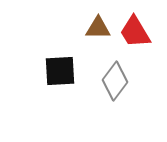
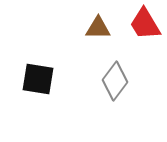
red trapezoid: moved 10 px right, 8 px up
black square: moved 22 px left, 8 px down; rotated 12 degrees clockwise
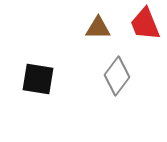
red trapezoid: rotated 9 degrees clockwise
gray diamond: moved 2 px right, 5 px up
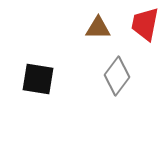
red trapezoid: rotated 33 degrees clockwise
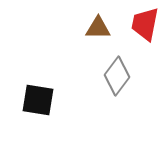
black square: moved 21 px down
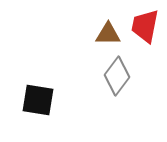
red trapezoid: moved 2 px down
brown triangle: moved 10 px right, 6 px down
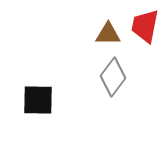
gray diamond: moved 4 px left, 1 px down
black square: rotated 8 degrees counterclockwise
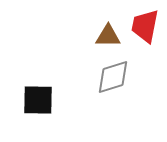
brown triangle: moved 2 px down
gray diamond: rotated 36 degrees clockwise
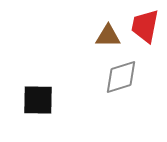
gray diamond: moved 8 px right
